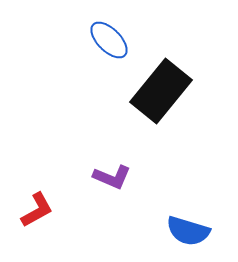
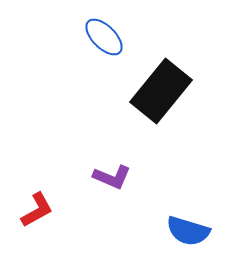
blue ellipse: moved 5 px left, 3 px up
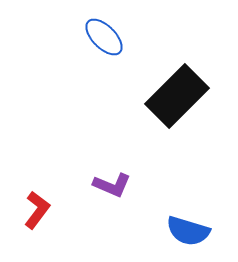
black rectangle: moved 16 px right, 5 px down; rotated 6 degrees clockwise
purple L-shape: moved 8 px down
red L-shape: rotated 24 degrees counterclockwise
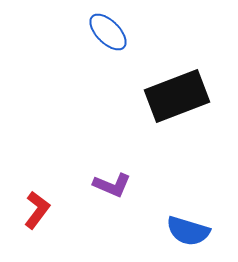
blue ellipse: moved 4 px right, 5 px up
black rectangle: rotated 24 degrees clockwise
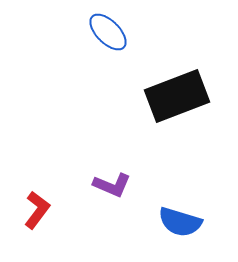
blue semicircle: moved 8 px left, 9 px up
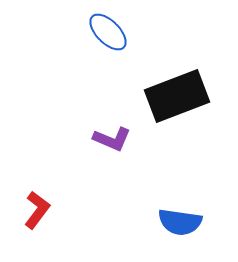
purple L-shape: moved 46 px up
blue semicircle: rotated 9 degrees counterclockwise
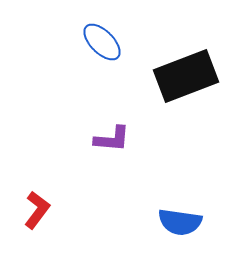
blue ellipse: moved 6 px left, 10 px down
black rectangle: moved 9 px right, 20 px up
purple L-shape: rotated 18 degrees counterclockwise
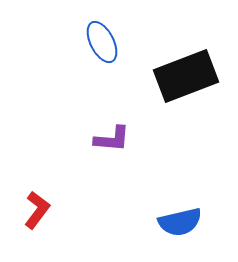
blue ellipse: rotated 18 degrees clockwise
blue semicircle: rotated 21 degrees counterclockwise
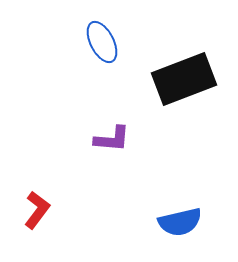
black rectangle: moved 2 px left, 3 px down
